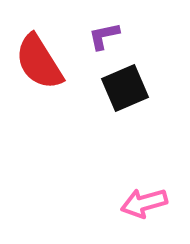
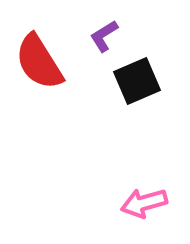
purple L-shape: rotated 20 degrees counterclockwise
black square: moved 12 px right, 7 px up
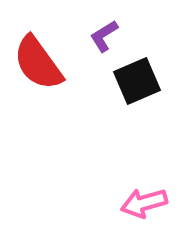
red semicircle: moved 1 px left, 1 px down; rotated 4 degrees counterclockwise
